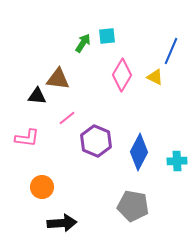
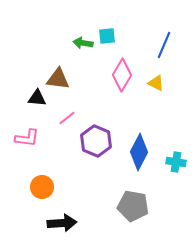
green arrow: rotated 114 degrees counterclockwise
blue line: moved 7 px left, 6 px up
yellow triangle: moved 1 px right, 6 px down
black triangle: moved 2 px down
cyan cross: moved 1 px left, 1 px down; rotated 12 degrees clockwise
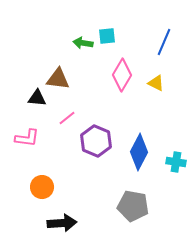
blue line: moved 3 px up
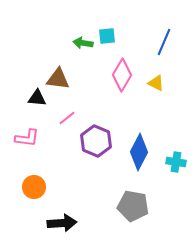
orange circle: moved 8 px left
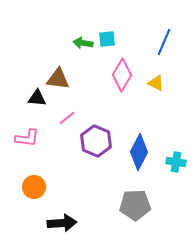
cyan square: moved 3 px down
gray pentagon: moved 2 px right, 1 px up; rotated 12 degrees counterclockwise
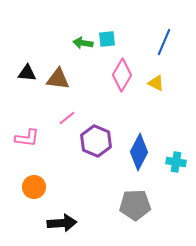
black triangle: moved 10 px left, 25 px up
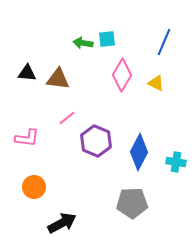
gray pentagon: moved 3 px left, 2 px up
black arrow: rotated 24 degrees counterclockwise
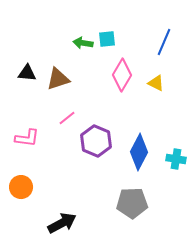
brown triangle: rotated 25 degrees counterclockwise
cyan cross: moved 3 px up
orange circle: moved 13 px left
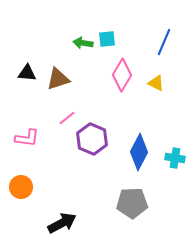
purple hexagon: moved 4 px left, 2 px up
cyan cross: moved 1 px left, 1 px up
